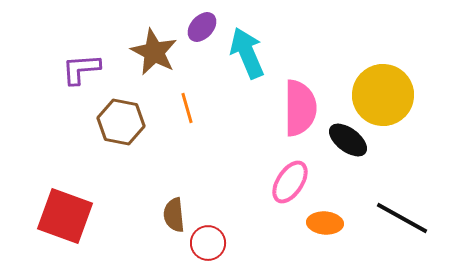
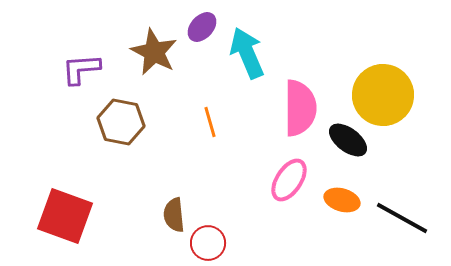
orange line: moved 23 px right, 14 px down
pink ellipse: moved 1 px left, 2 px up
orange ellipse: moved 17 px right, 23 px up; rotated 12 degrees clockwise
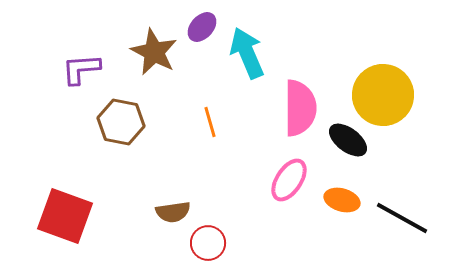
brown semicircle: moved 1 px left, 3 px up; rotated 92 degrees counterclockwise
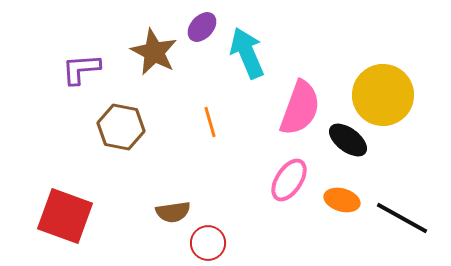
pink semicircle: rotated 20 degrees clockwise
brown hexagon: moved 5 px down
